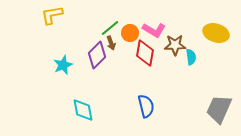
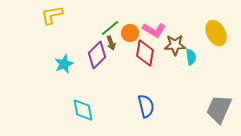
yellow ellipse: rotated 45 degrees clockwise
cyan star: moved 1 px right, 1 px up
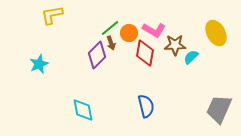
orange circle: moved 1 px left
cyan semicircle: rotated 126 degrees counterclockwise
cyan star: moved 25 px left
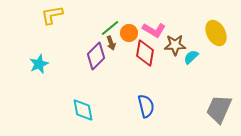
purple diamond: moved 1 px left, 1 px down
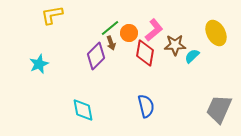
pink L-shape: rotated 70 degrees counterclockwise
cyan semicircle: moved 1 px right, 1 px up
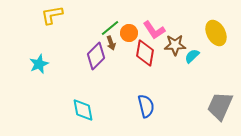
pink L-shape: rotated 95 degrees clockwise
gray trapezoid: moved 1 px right, 3 px up
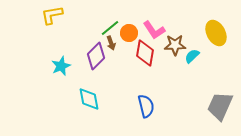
cyan star: moved 22 px right, 2 px down
cyan diamond: moved 6 px right, 11 px up
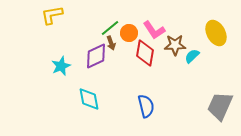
purple diamond: rotated 20 degrees clockwise
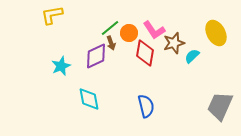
brown star: moved 1 px left, 2 px up; rotated 15 degrees counterclockwise
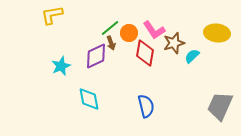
yellow ellipse: moved 1 px right; rotated 55 degrees counterclockwise
